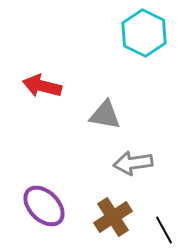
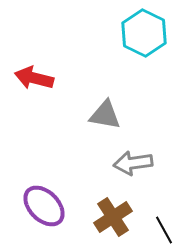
red arrow: moved 8 px left, 8 px up
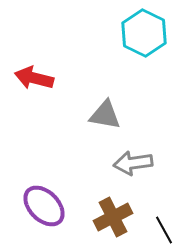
brown cross: rotated 6 degrees clockwise
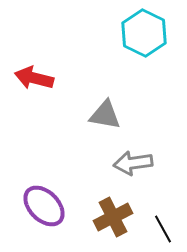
black line: moved 1 px left, 1 px up
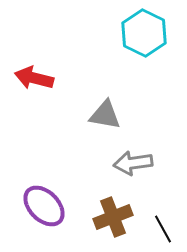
brown cross: rotated 6 degrees clockwise
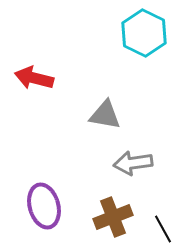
purple ellipse: rotated 30 degrees clockwise
